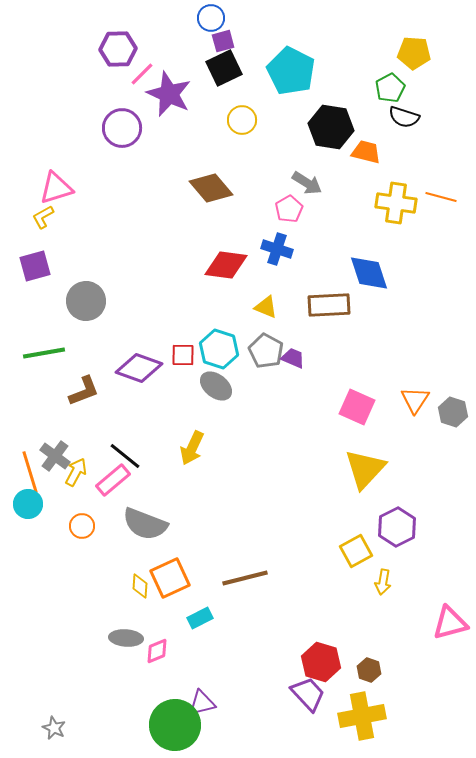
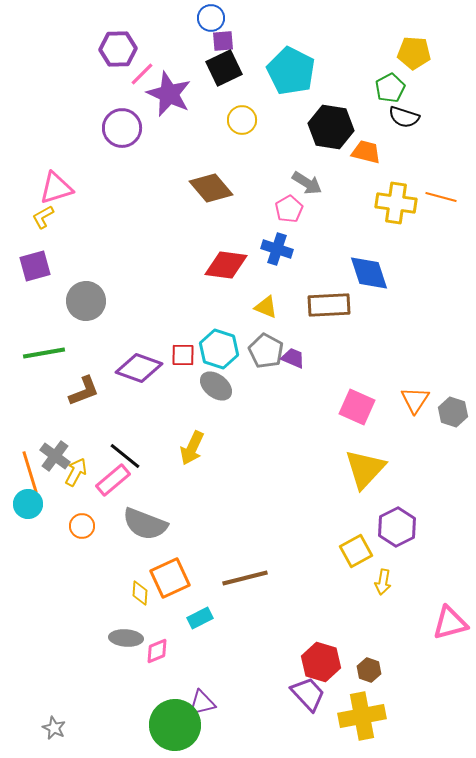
purple square at (223, 41): rotated 10 degrees clockwise
yellow diamond at (140, 586): moved 7 px down
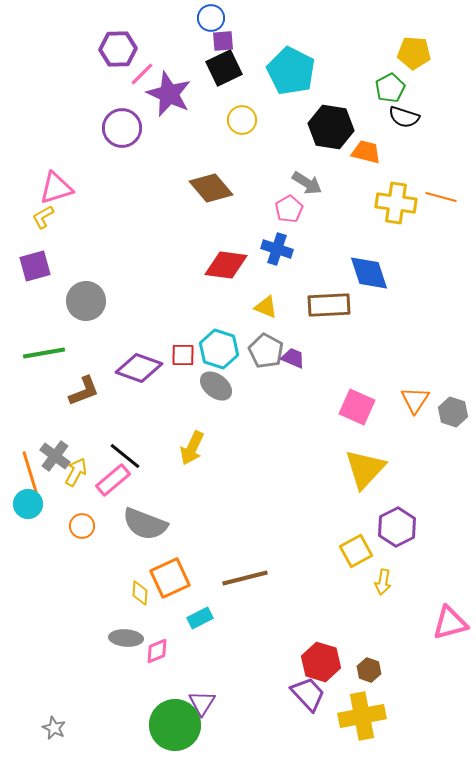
purple triangle at (202, 703): rotated 44 degrees counterclockwise
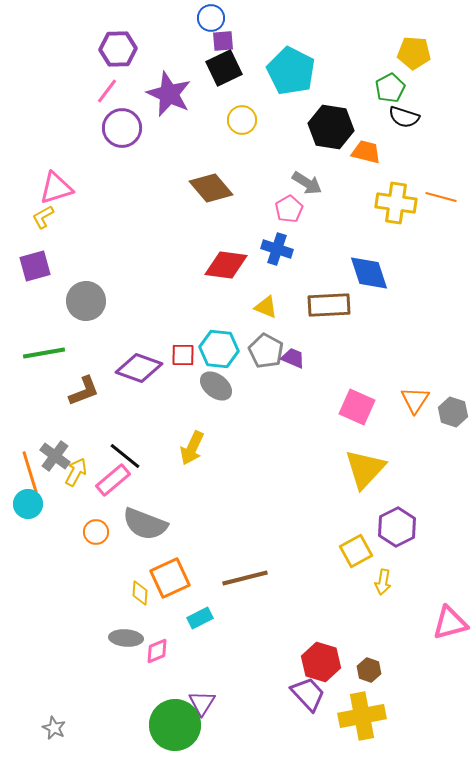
pink line at (142, 74): moved 35 px left, 17 px down; rotated 8 degrees counterclockwise
cyan hexagon at (219, 349): rotated 12 degrees counterclockwise
orange circle at (82, 526): moved 14 px right, 6 px down
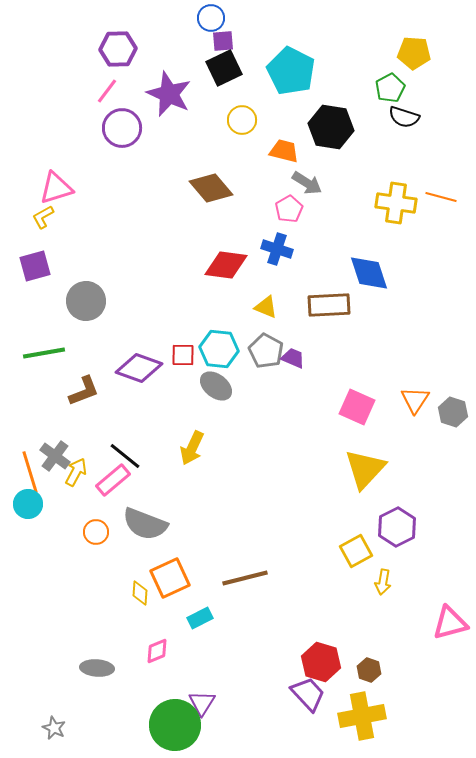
orange trapezoid at (366, 152): moved 82 px left, 1 px up
gray ellipse at (126, 638): moved 29 px left, 30 px down
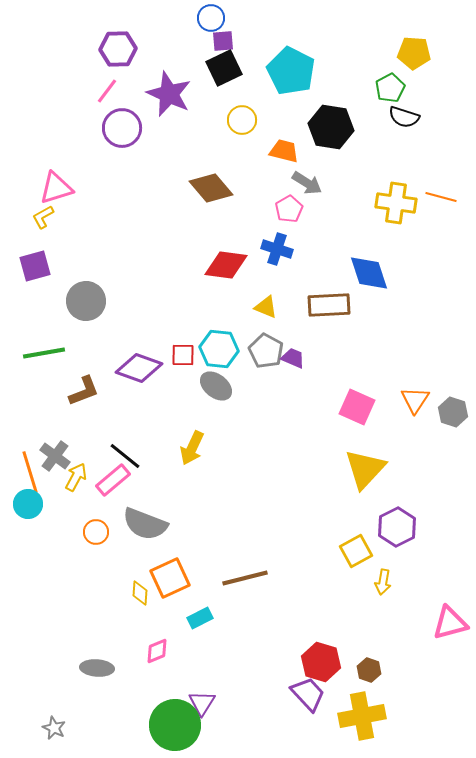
yellow arrow at (76, 472): moved 5 px down
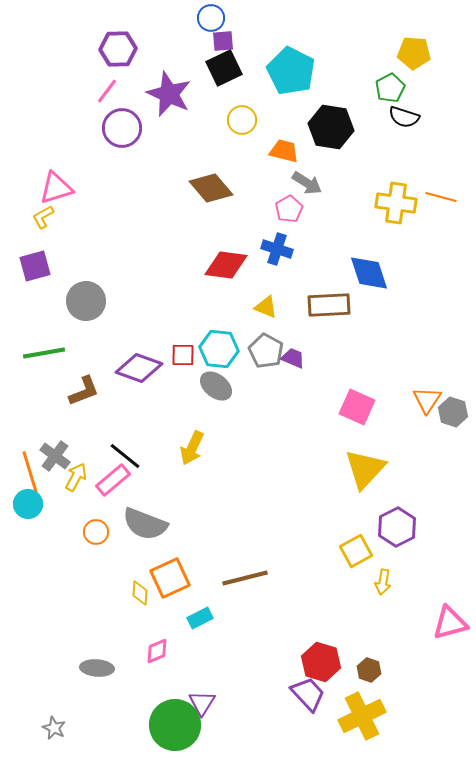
orange triangle at (415, 400): moved 12 px right
yellow cross at (362, 716): rotated 15 degrees counterclockwise
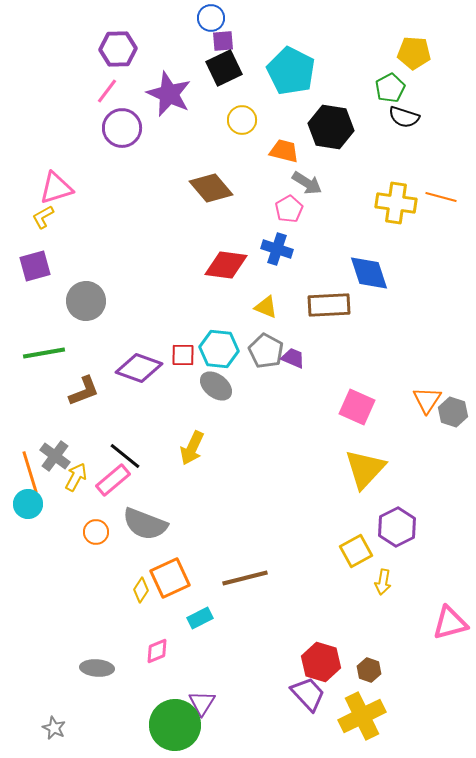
yellow diamond at (140, 593): moved 1 px right, 3 px up; rotated 30 degrees clockwise
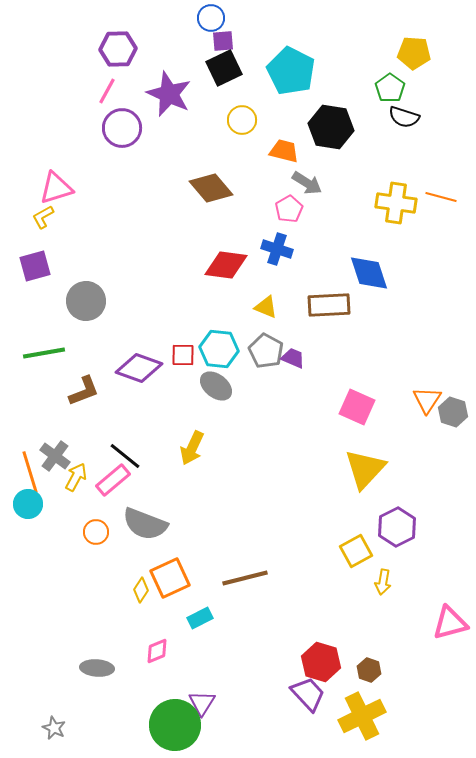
green pentagon at (390, 88): rotated 8 degrees counterclockwise
pink line at (107, 91): rotated 8 degrees counterclockwise
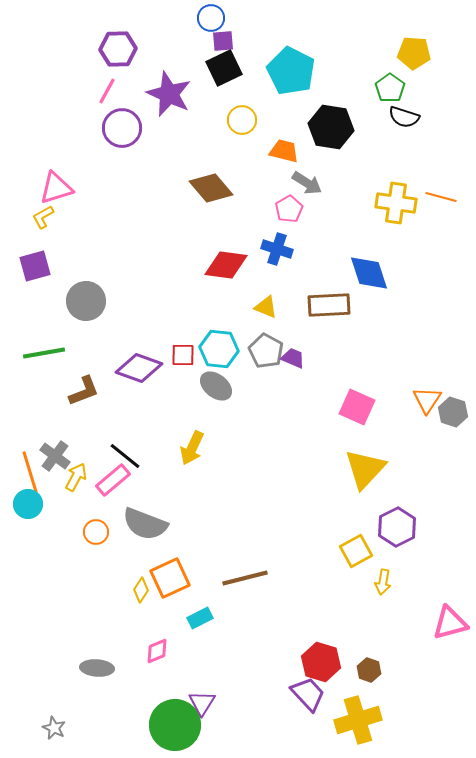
yellow cross at (362, 716): moved 4 px left, 4 px down; rotated 9 degrees clockwise
